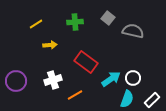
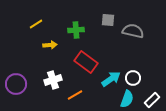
gray square: moved 2 px down; rotated 32 degrees counterclockwise
green cross: moved 1 px right, 8 px down
purple circle: moved 3 px down
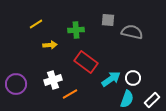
gray semicircle: moved 1 px left, 1 px down
orange line: moved 5 px left, 1 px up
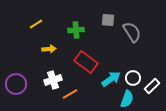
gray semicircle: rotated 45 degrees clockwise
yellow arrow: moved 1 px left, 4 px down
white rectangle: moved 14 px up
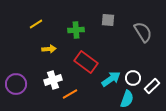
gray semicircle: moved 11 px right
